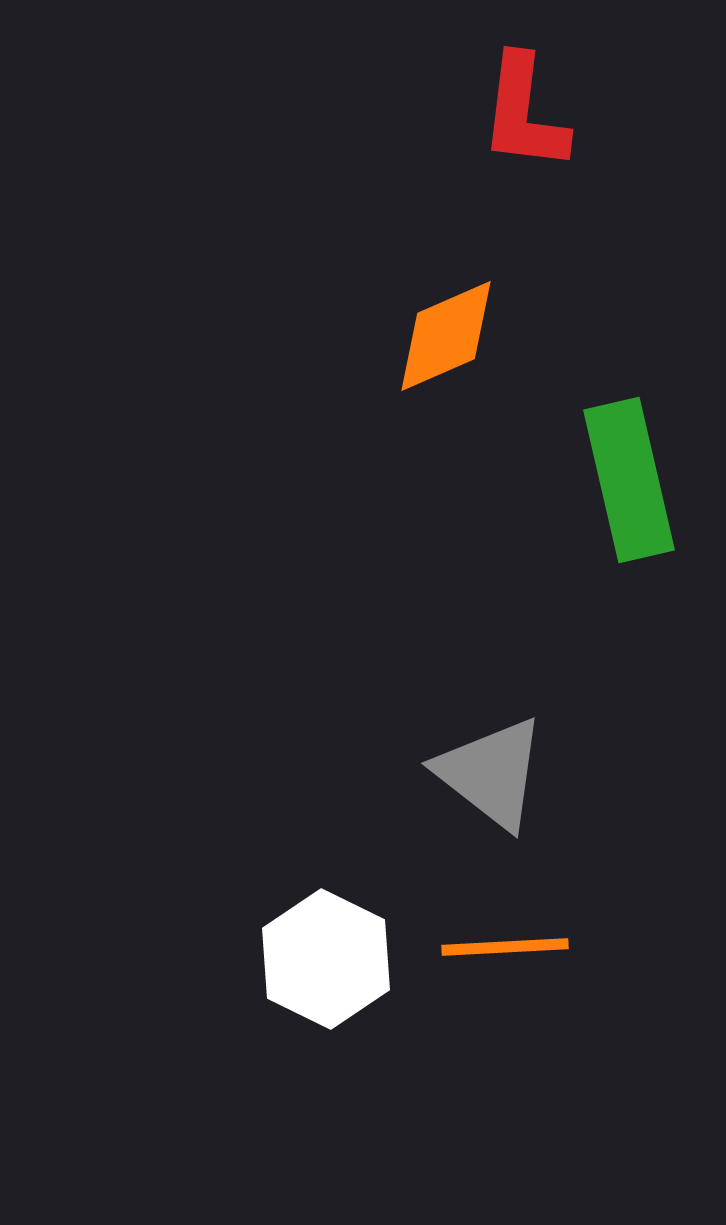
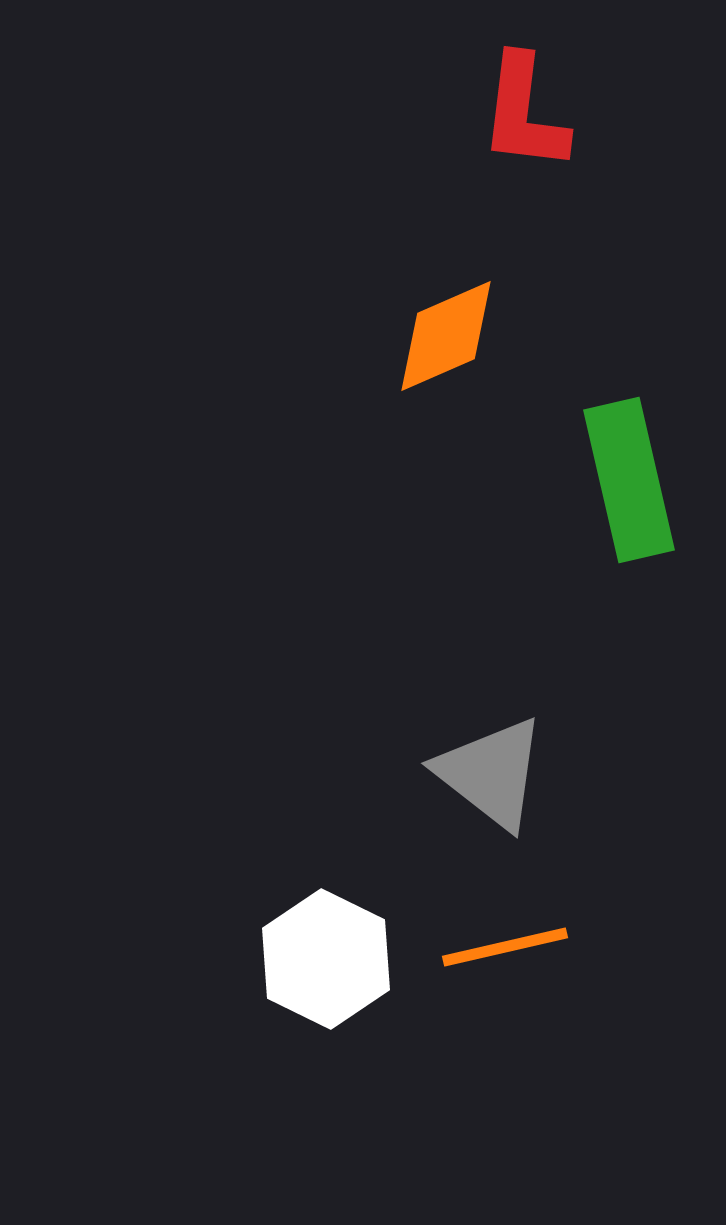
orange line: rotated 10 degrees counterclockwise
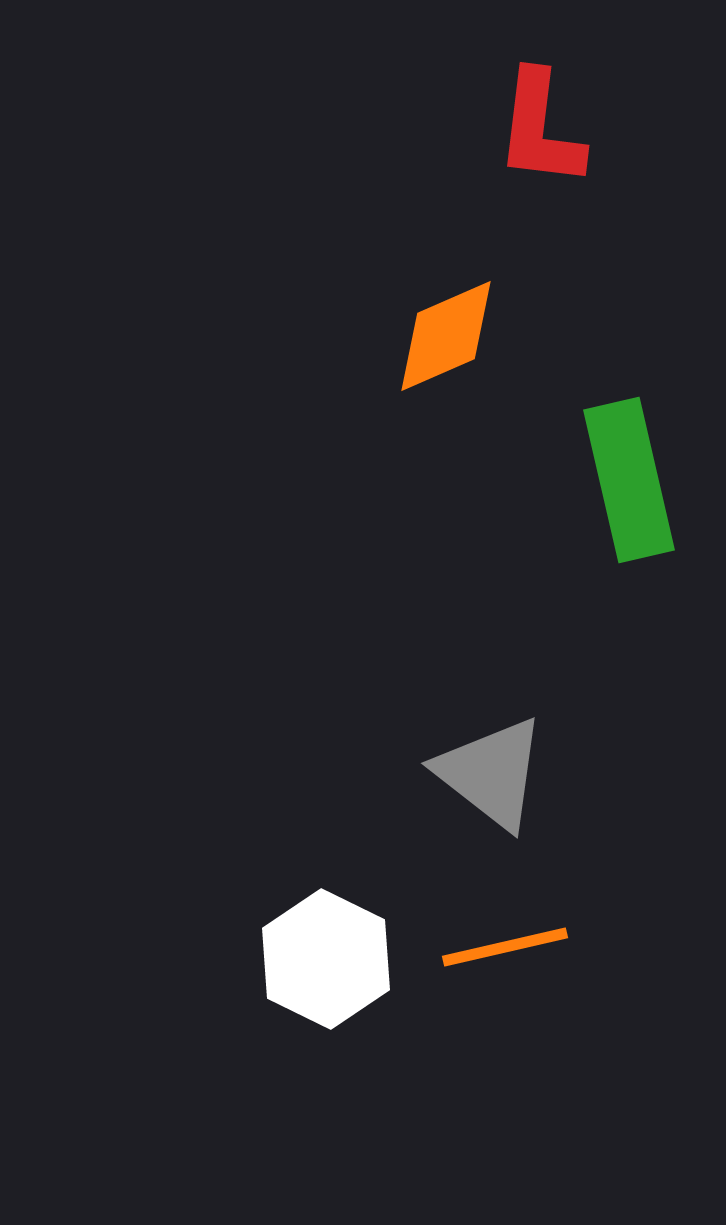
red L-shape: moved 16 px right, 16 px down
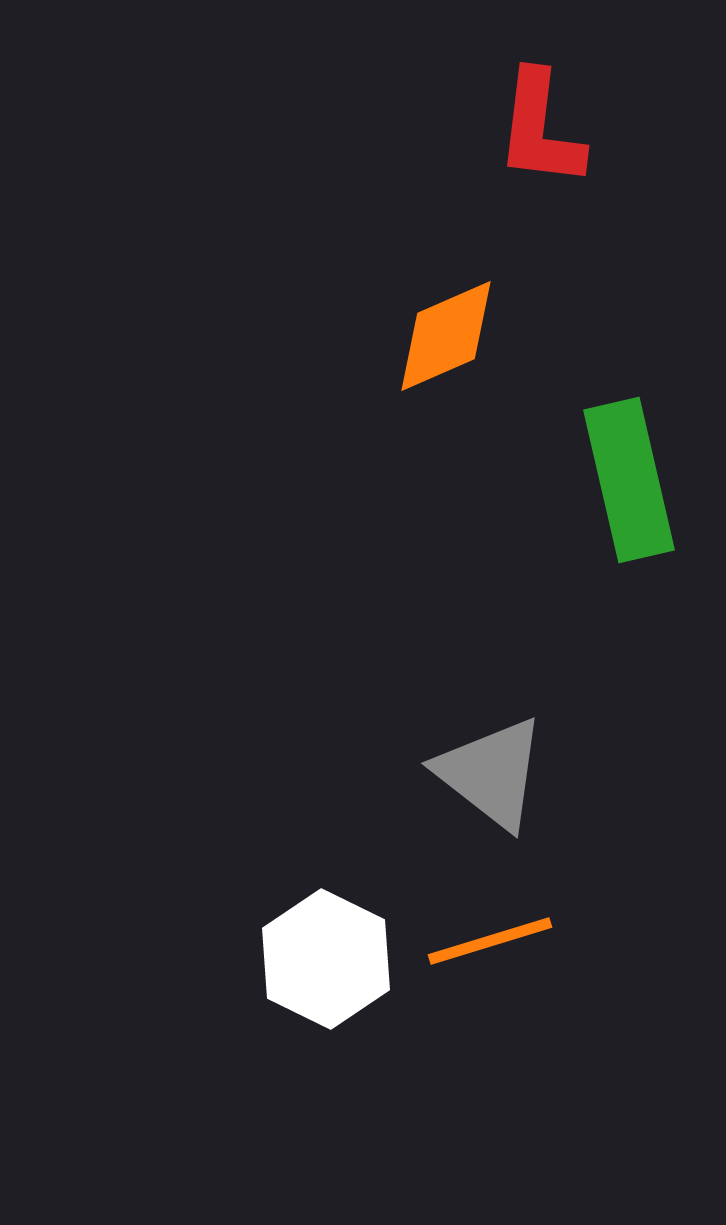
orange line: moved 15 px left, 6 px up; rotated 4 degrees counterclockwise
